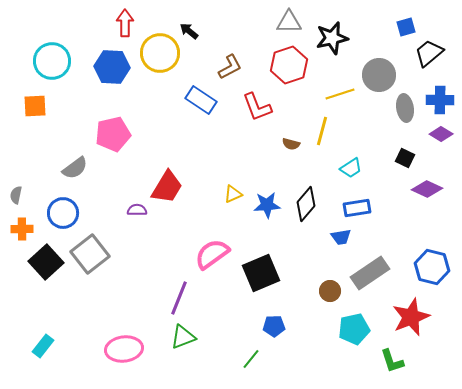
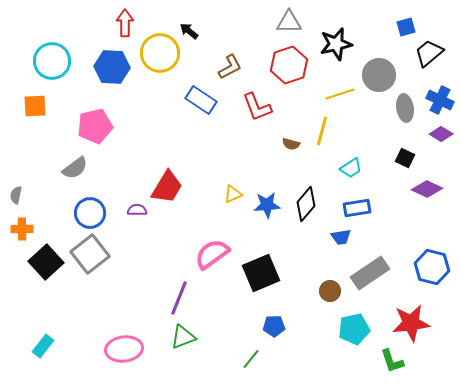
black star at (332, 38): moved 4 px right, 6 px down
blue cross at (440, 100): rotated 24 degrees clockwise
pink pentagon at (113, 134): moved 18 px left, 8 px up
blue circle at (63, 213): moved 27 px right
red star at (411, 317): moved 6 px down; rotated 15 degrees clockwise
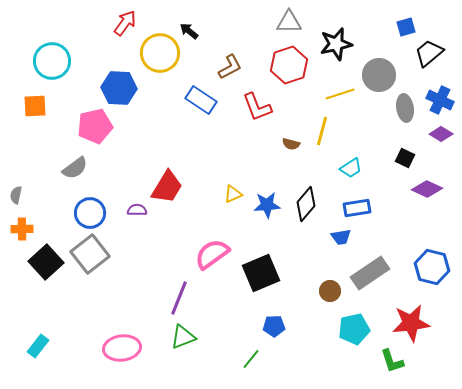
red arrow at (125, 23): rotated 36 degrees clockwise
blue hexagon at (112, 67): moved 7 px right, 21 px down
cyan rectangle at (43, 346): moved 5 px left
pink ellipse at (124, 349): moved 2 px left, 1 px up
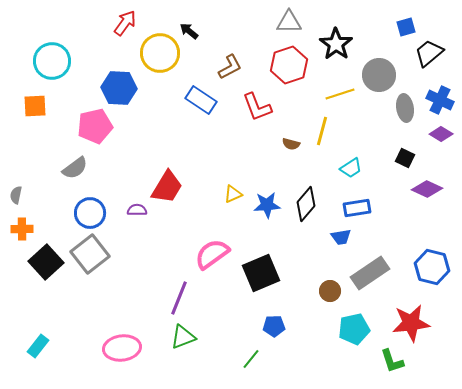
black star at (336, 44): rotated 24 degrees counterclockwise
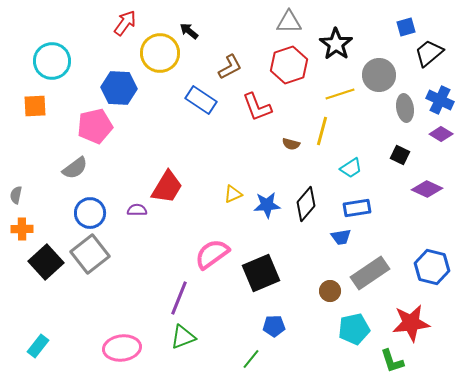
black square at (405, 158): moved 5 px left, 3 px up
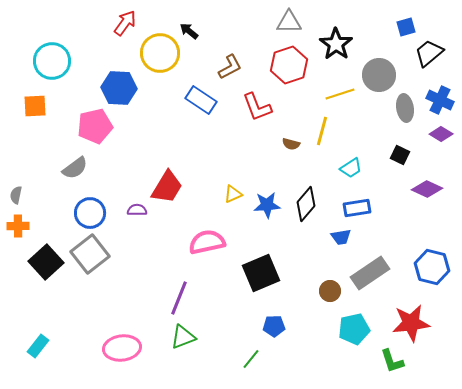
orange cross at (22, 229): moved 4 px left, 3 px up
pink semicircle at (212, 254): moved 5 px left, 12 px up; rotated 24 degrees clockwise
